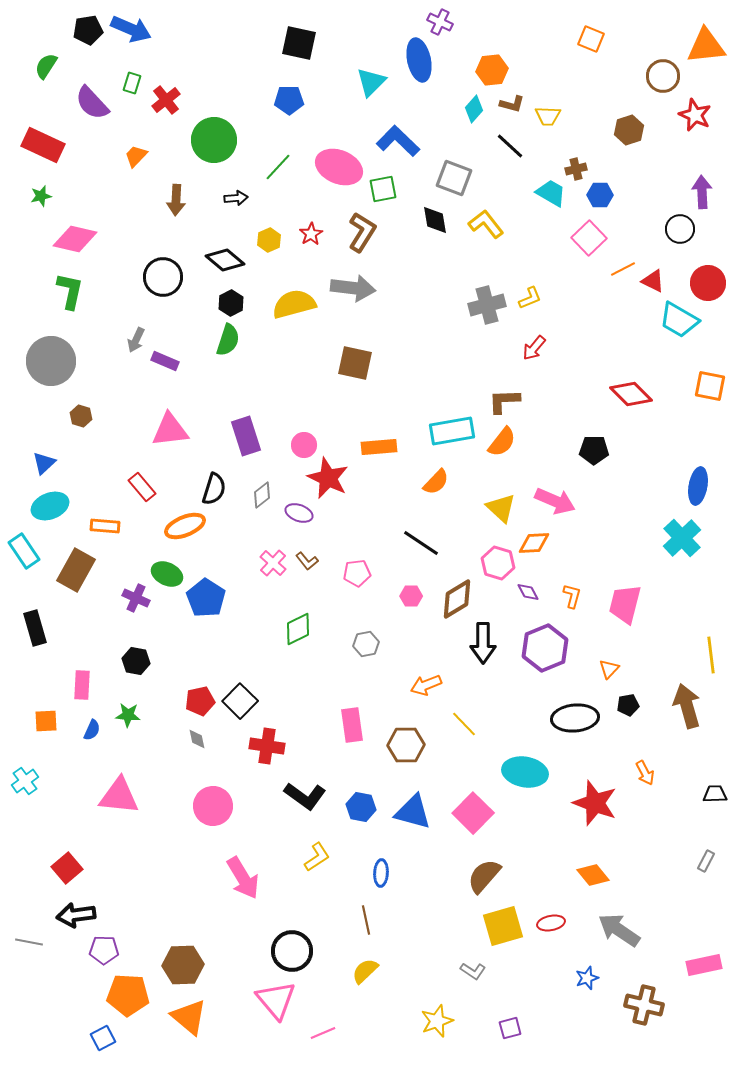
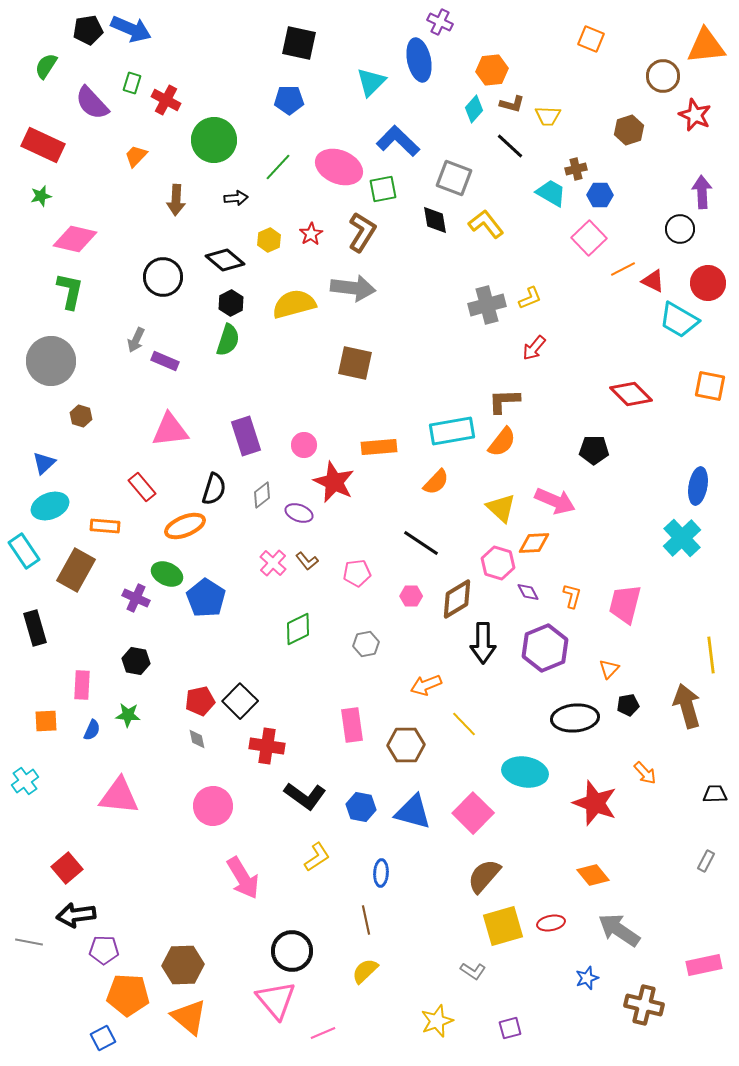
red cross at (166, 100): rotated 24 degrees counterclockwise
red star at (328, 478): moved 6 px right, 4 px down
orange arrow at (645, 773): rotated 15 degrees counterclockwise
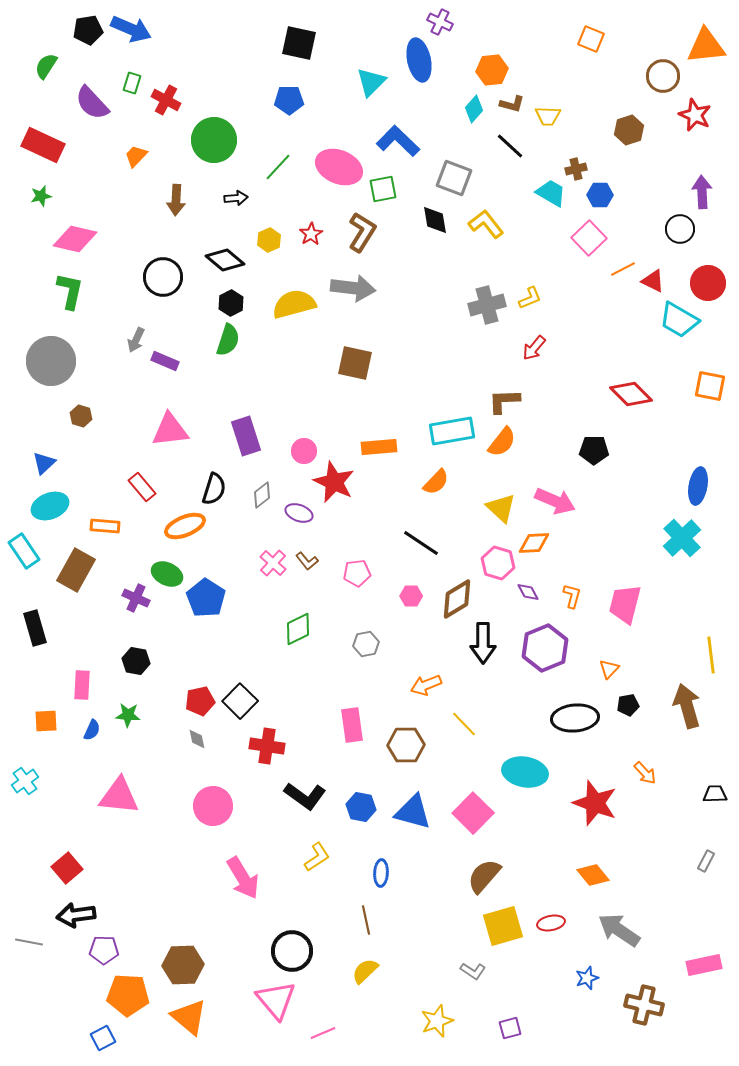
pink circle at (304, 445): moved 6 px down
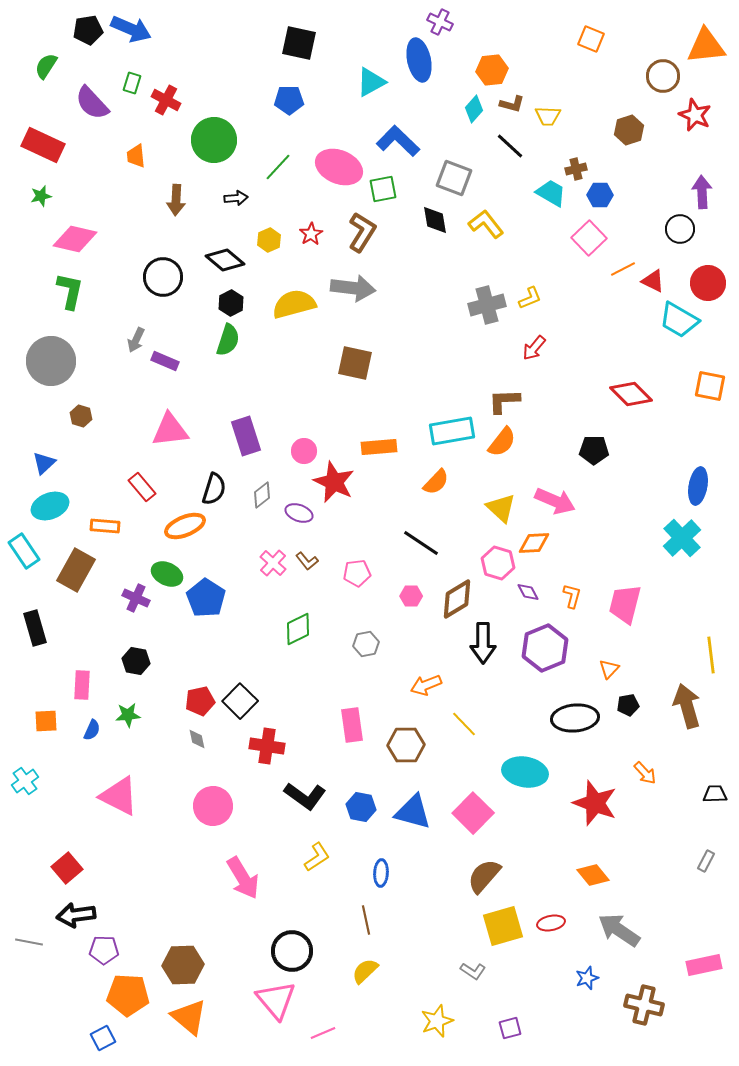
cyan triangle at (371, 82): rotated 16 degrees clockwise
orange trapezoid at (136, 156): rotated 50 degrees counterclockwise
green star at (128, 715): rotated 10 degrees counterclockwise
pink triangle at (119, 796): rotated 21 degrees clockwise
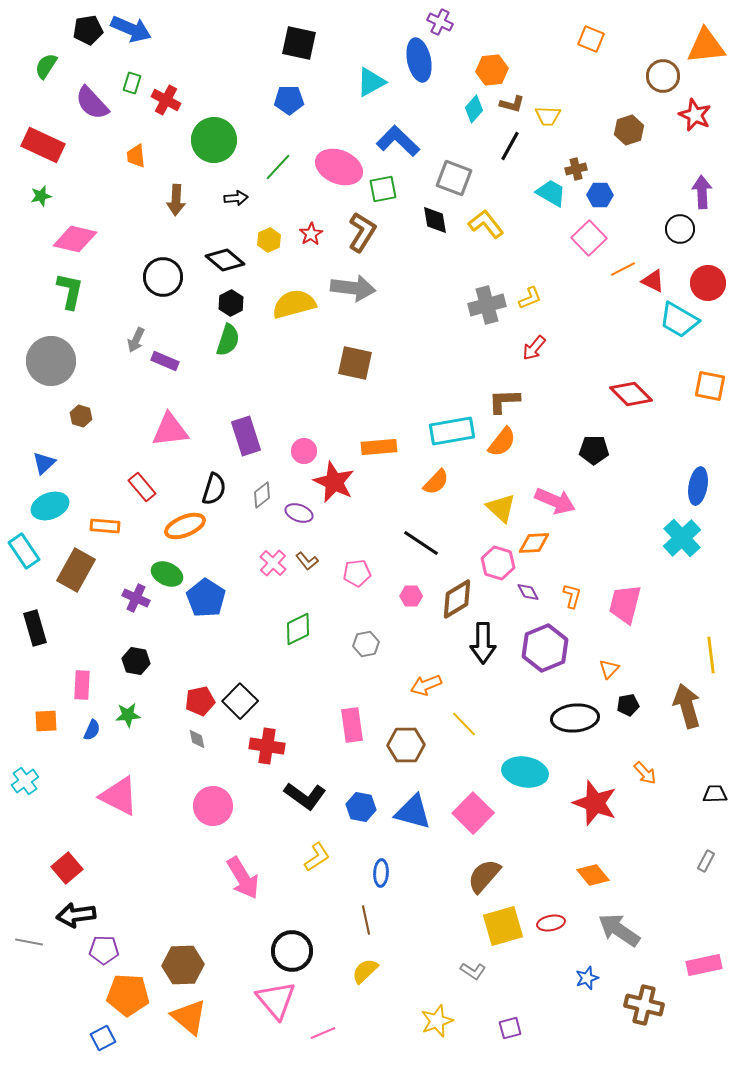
black line at (510, 146): rotated 76 degrees clockwise
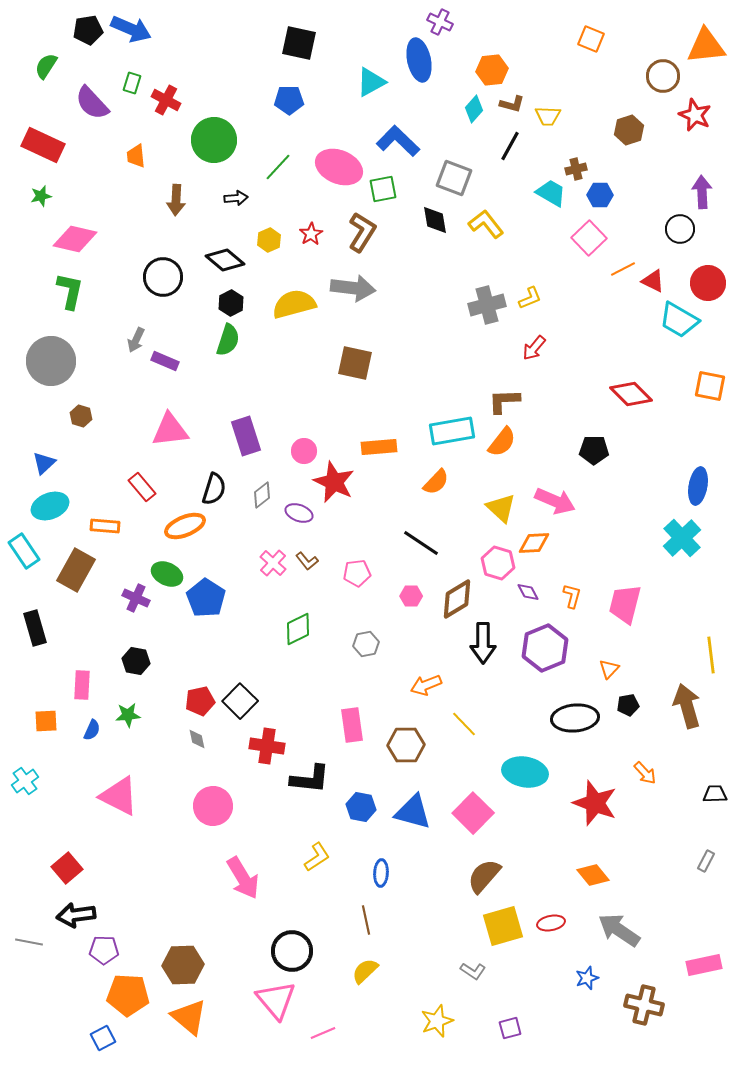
black L-shape at (305, 796): moved 5 px right, 17 px up; rotated 30 degrees counterclockwise
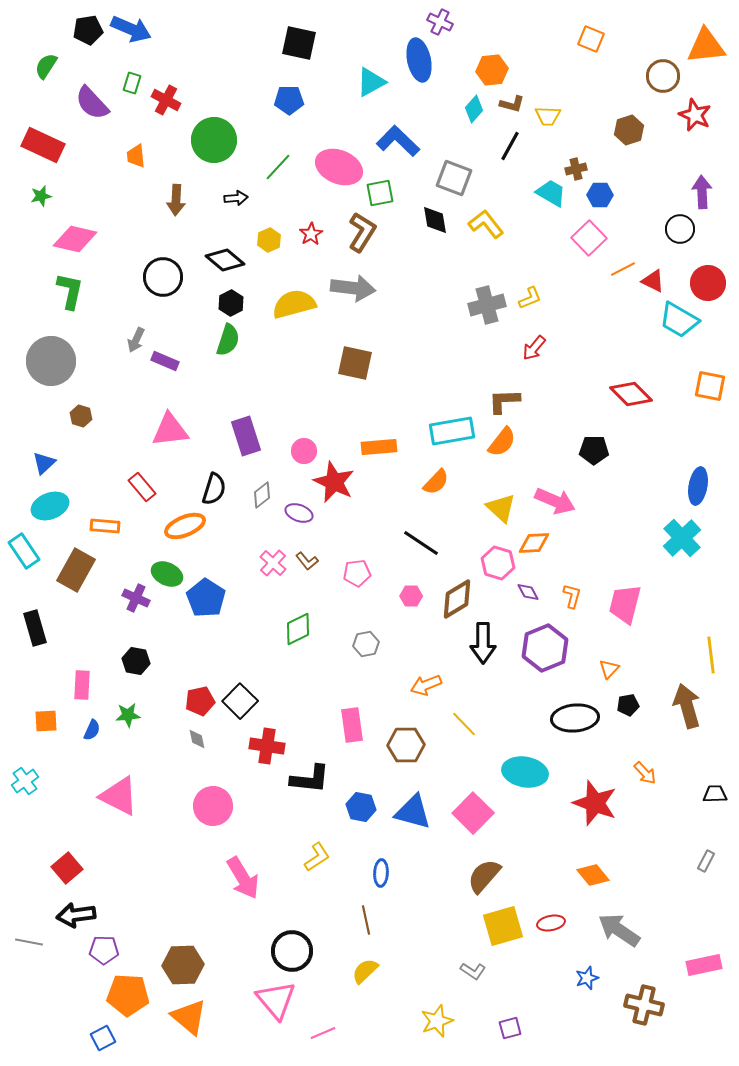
green square at (383, 189): moved 3 px left, 4 px down
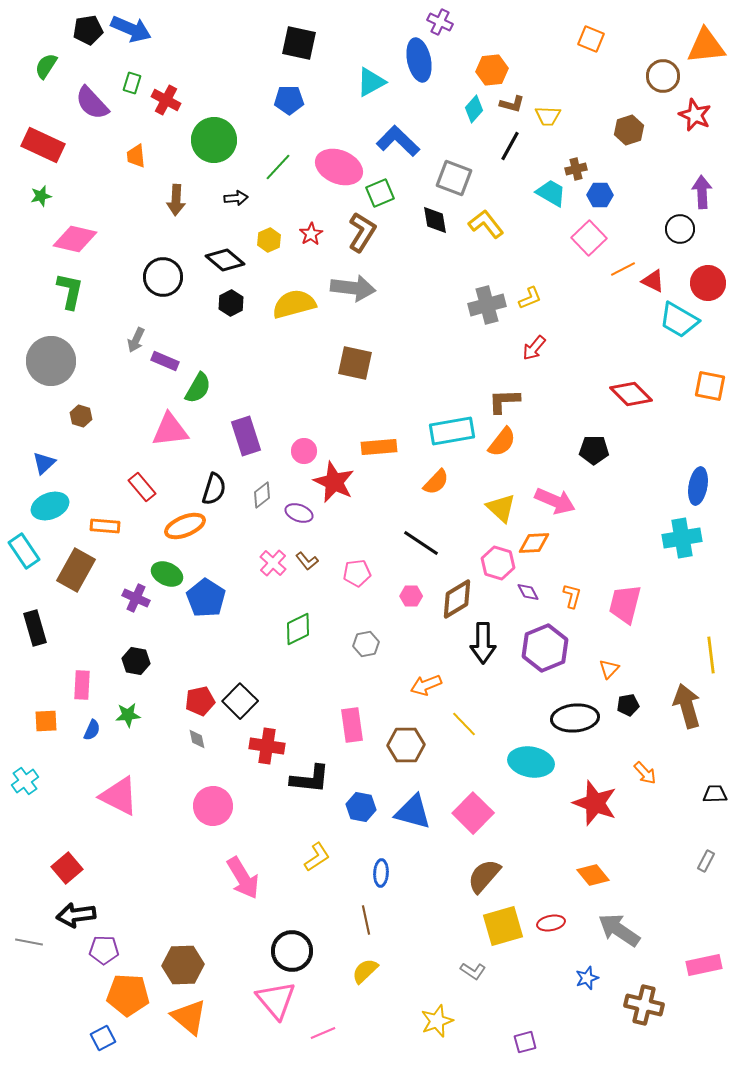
green square at (380, 193): rotated 12 degrees counterclockwise
green semicircle at (228, 340): moved 30 px left, 48 px down; rotated 12 degrees clockwise
cyan cross at (682, 538): rotated 33 degrees clockwise
cyan ellipse at (525, 772): moved 6 px right, 10 px up
purple square at (510, 1028): moved 15 px right, 14 px down
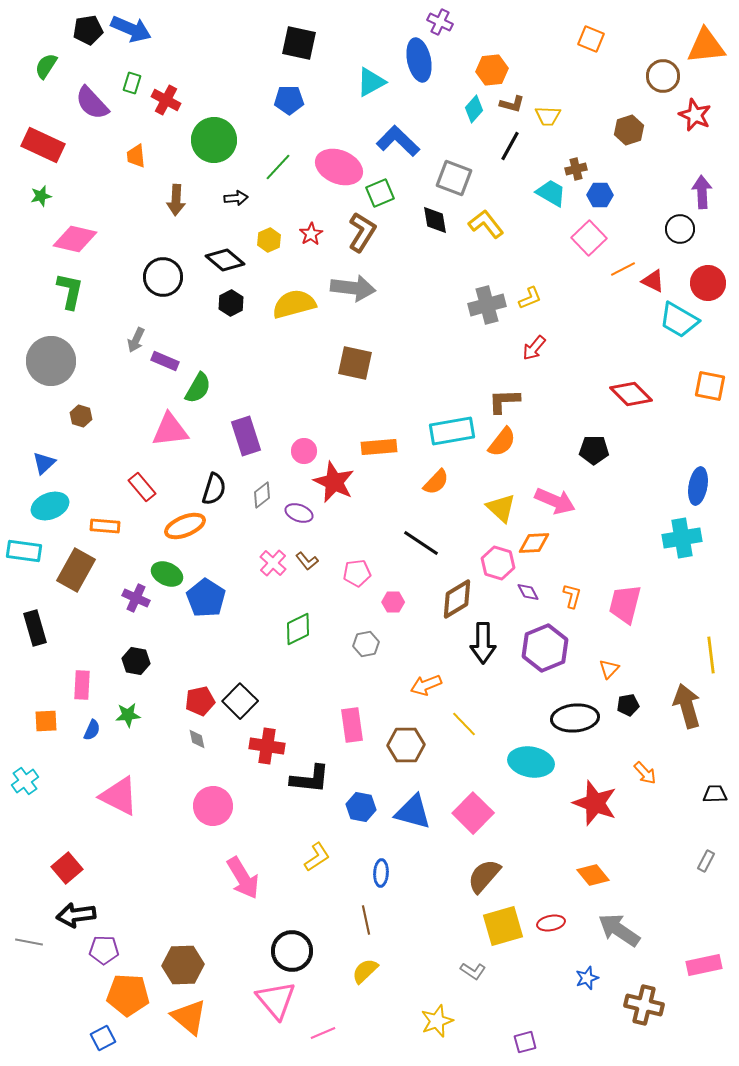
cyan rectangle at (24, 551): rotated 48 degrees counterclockwise
pink hexagon at (411, 596): moved 18 px left, 6 px down
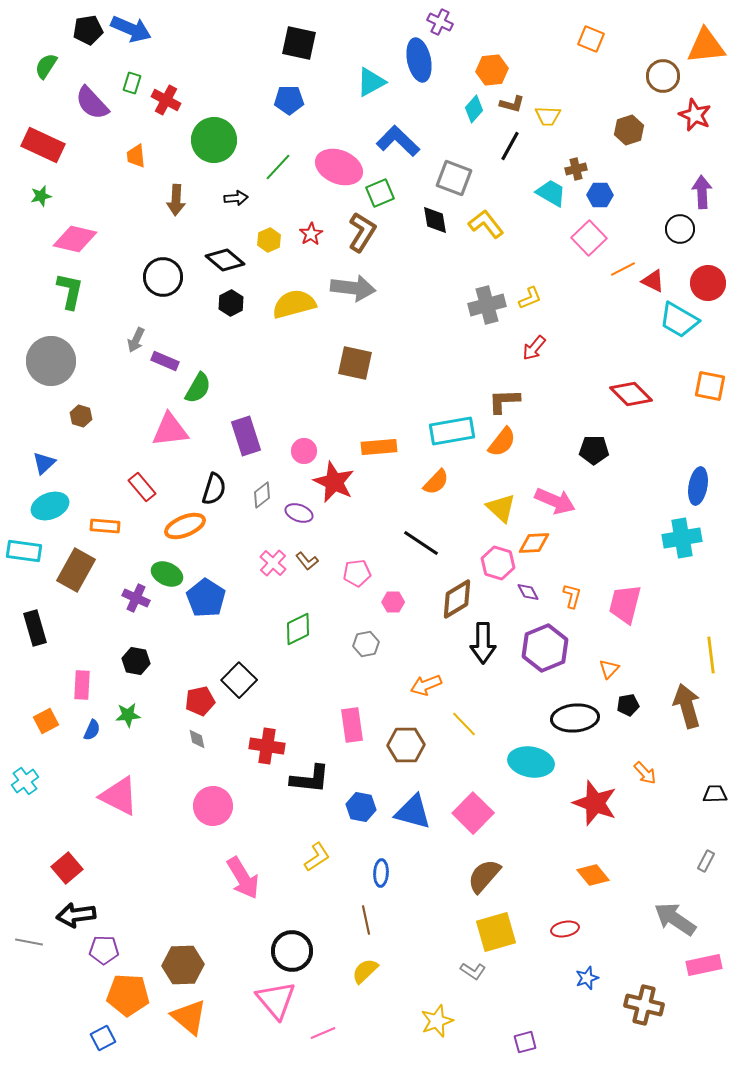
black square at (240, 701): moved 1 px left, 21 px up
orange square at (46, 721): rotated 25 degrees counterclockwise
red ellipse at (551, 923): moved 14 px right, 6 px down
yellow square at (503, 926): moved 7 px left, 6 px down
gray arrow at (619, 930): moved 56 px right, 11 px up
